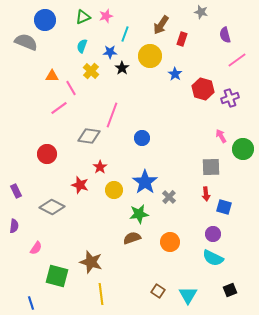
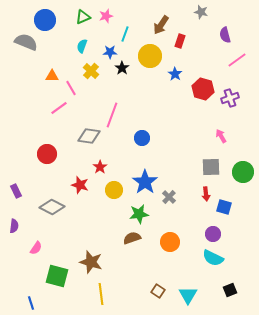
red rectangle at (182, 39): moved 2 px left, 2 px down
green circle at (243, 149): moved 23 px down
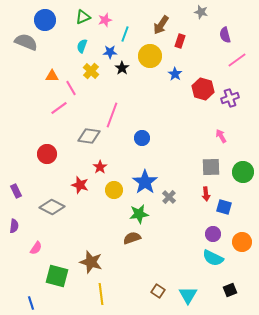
pink star at (106, 16): moved 1 px left, 4 px down
orange circle at (170, 242): moved 72 px right
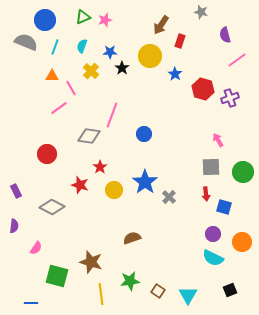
cyan line at (125, 34): moved 70 px left, 13 px down
pink arrow at (221, 136): moved 3 px left, 4 px down
blue circle at (142, 138): moved 2 px right, 4 px up
green star at (139, 214): moved 9 px left, 67 px down
blue line at (31, 303): rotated 72 degrees counterclockwise
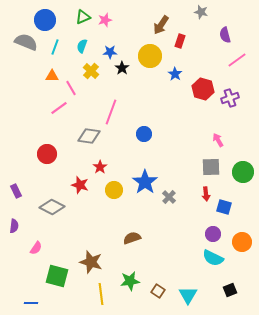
pink line at (112, 115): moved 1 px left, 3 px up
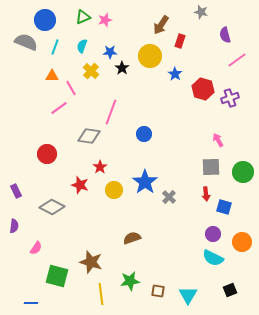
brown square at (158, 291): rotated 24 degrees counterclockwise
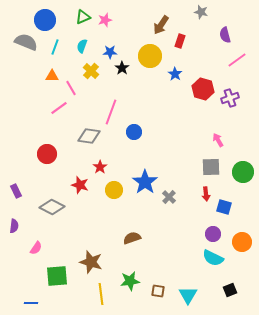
blue circle at (144, 134): moved 10 px left, 2 px up
green square at (57, 276): rotated 20 degrees counterclockwise
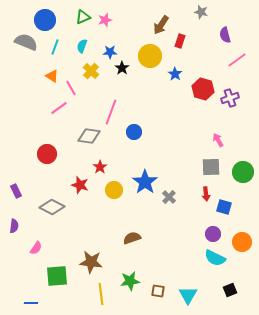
orange triangle at (52, 76): rotated 32 degrees clockwise
cyan semicircle at (213, 258): moved 2 px right
brown star at (91, 262): rotated 10 degrees counterclockwise
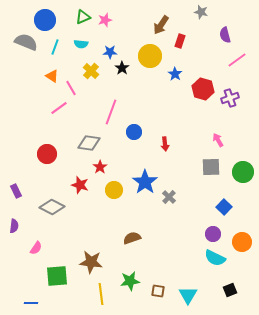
cyan semicircle at (82, 46): moved 1 px left, 2 px up; rotated 104 degrees counterclockwise
gray diamond at (89, 136): moved 7 px down
red arrow at (206, 194): moved 41 px left, 50 px up
blue square at (224, 207): rotated 28 degrees clockwise
